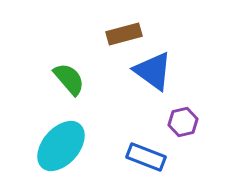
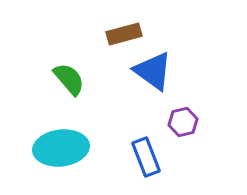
cyan ellipse: moved 2 px down; rotated 42 degrees clockwise
blue rectangle: rotated 48 degrees clockwise
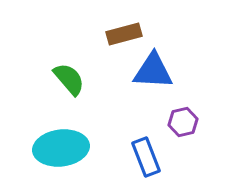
blue triangle: rotated 33 degrees counterclockwise
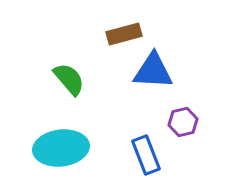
blue rectangle: moved 2 px up
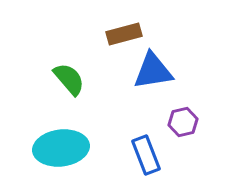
blue triangle: rotated 12 degrees counterclockwise
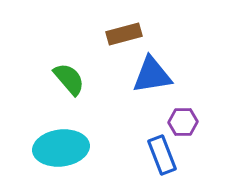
blue triangle: moved 1 px left, 4 px down
purple hexagon: rotated 12 degrees clockwise
blue rectangle: moved 16 px right
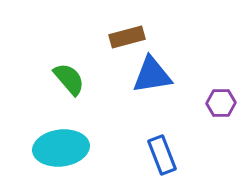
brown rectangle: moved 3 px right, 3 px down
purple hexagon: moved 38 px right, 19 px up
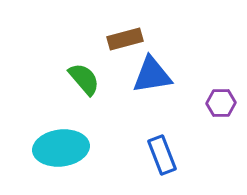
brown rectangle: moved 2 px left, 2 px down
green semicircle: moved 15 px right
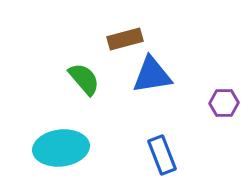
purple hexagon: moved 3 px right
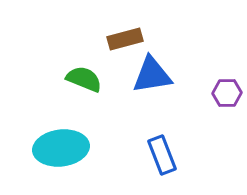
green semicircle: rotated 27 degrees counterclockwise
purple hexagon: moved 3 px right, 10 px up
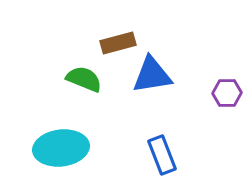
brown rectangle: moved 7 px left, 4 px down
